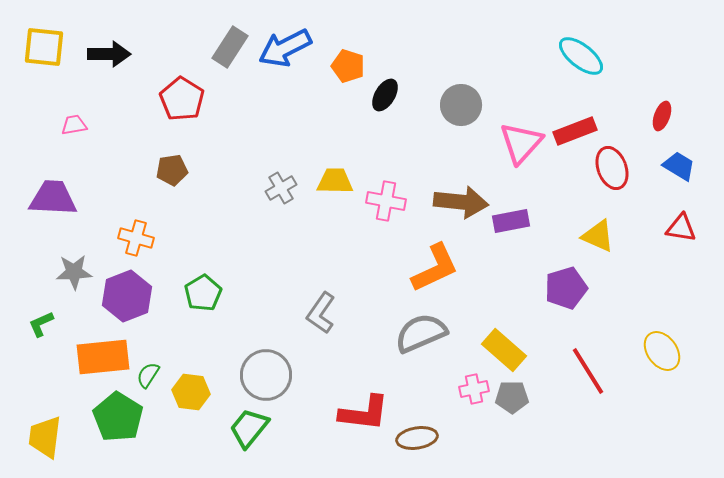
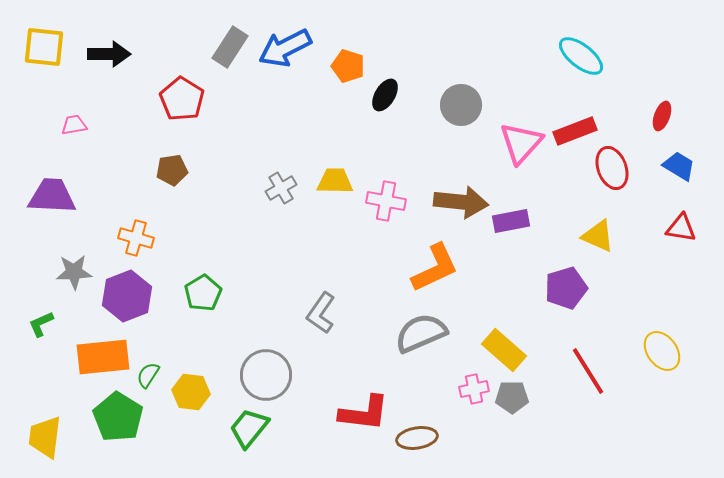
purple trapezoid at (53, 198): moved 1 px left, 2 px up
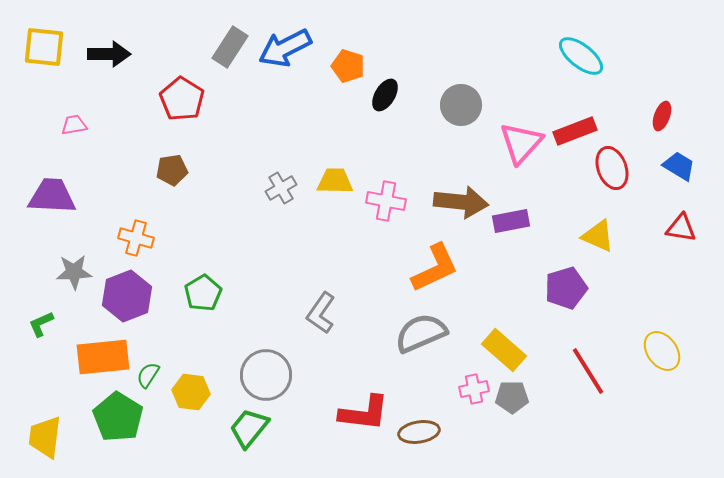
brown ellipse at (417, 438): moved 2 px right, 6 px up
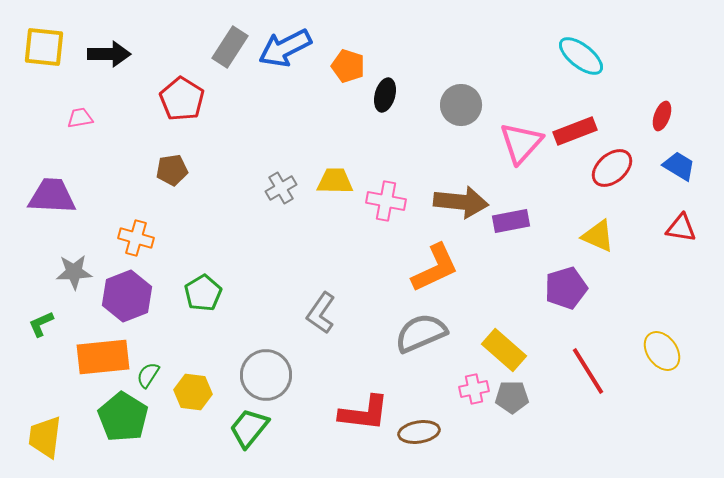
black ellipse at (385, 95): rotated 16 degrees counterclockwise
pink trapezoid at (74, 125): moved 6 px right, 7 px up
red ellipse at (612, 168): rotated 69 degrees clockwise
yellow hexagon at (191, 392): moved 2 px right
green pentagon at (118, 417): moved 5 px right
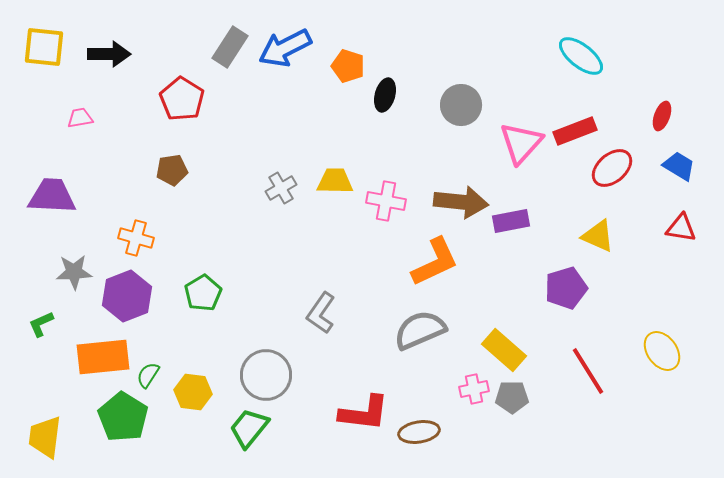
orange L-shape at (435, 268): moved 6 px up
gray semicircle at (421, 333): moved 1 px left, 3 px up
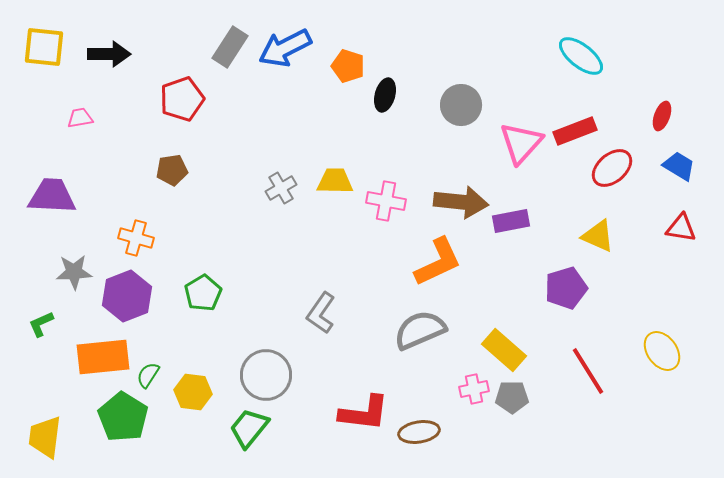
red pentagon at (182, 99): rotated 21 degrees clockwise
orange L-shape at (435, 262): moved 3 px right
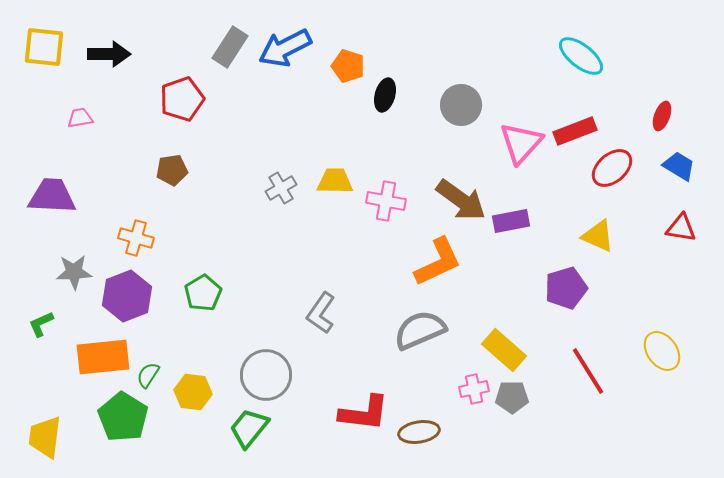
brown arrow at (461, 202): moved 2 px up; rotated 30 degrees clockwise
